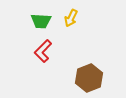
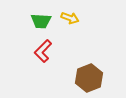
yellow arrow: moved 1 px left; rotated 96 degrees counterclockwise
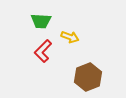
yellow arrow: moved 19 px down
brown hexagon: moved 1 px left, 1 px up
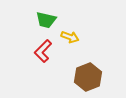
green trapezoid: moved 5 px right, 1 px up; rotated 10 degrees clockwise
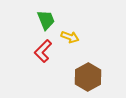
green trapezoid: rotated 125 degrees counterclockwise
brown hexagon: rotated 8 degrees counterclockwise
